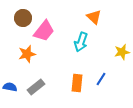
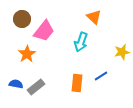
brown circle: moved 1 px left, 1 px down
orange star: rotated 18 degrees counterclockwise
blue line: moved 3 px up; rotated 24 degrees clockwise
blue semicircle: moved 6 px right, 3 px up
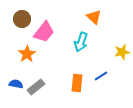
pink trapezoid: moved 1 px down
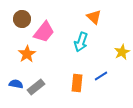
yellow star: rotated 14 degrees counterclockwise
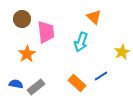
pink trapezoid: moved 2 px right; rotated 45 degrees counterclockwise
orange rectangle: rotated 54 degrees counterclockwise
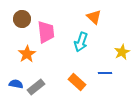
blue line: moved 4 px right, 3 px up; rotated 32 degrees clockwise
orange rectangle: moved 1 px up
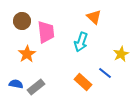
brown circle: moved 2 px down
yellow star: moved 1 px left, 2 px down
blue line: rotated 40 degrees clockwise
orange rectangle: moved 6 px right
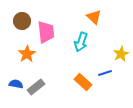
blue line: rotated 56 degrees counterclockwise
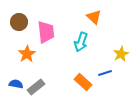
brown circle: moved 3 px left, 1 px down
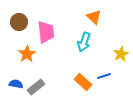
cyan arrow: moved 3 px right
blue line: moved 1 px left, 3 px down
